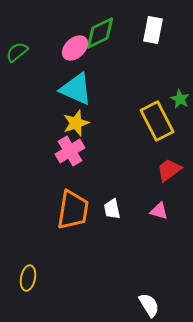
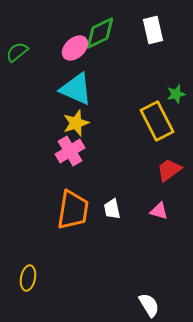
white rectangle: rotated 24 degrees counterclockwise
green star: moved 4 px left, 5 px up; rotated 30 degrees clockwise
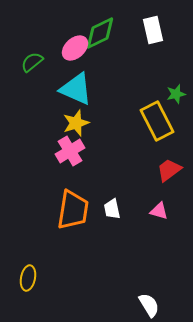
green semicircle: moved 15 px right, 10 px down
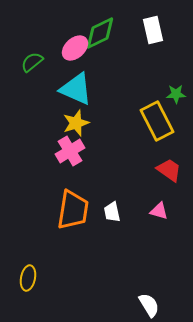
green star: rotated 12 degrees clockwise
red trapezoid: rotated 72 degrees clockwise
white trapezoid: moved 3 px down
